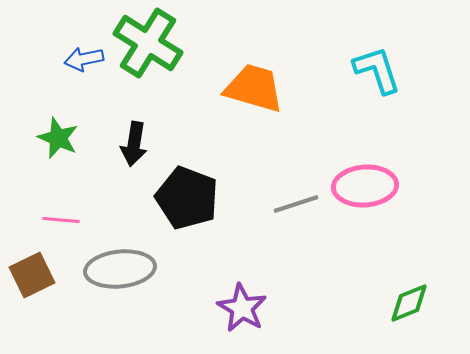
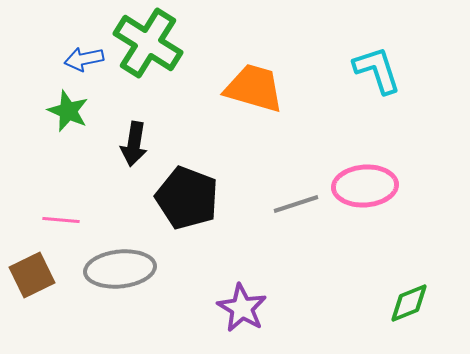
green star: moved 10 px right, 27 px up
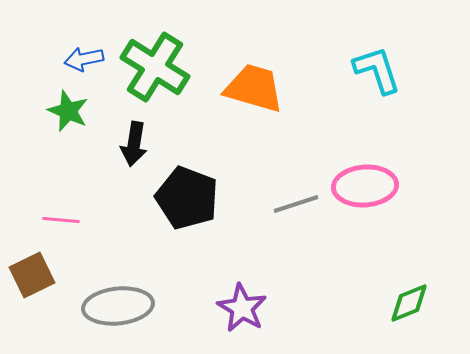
green cross: moved 7 px right, 24 px down
gray ellipse: moved 2 px left, 37 px down
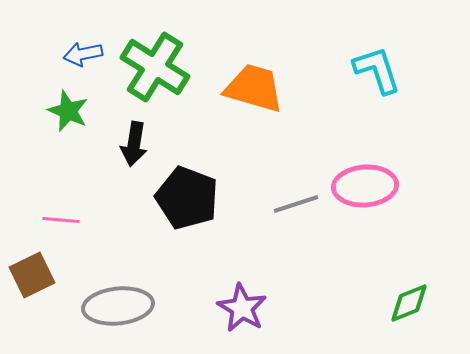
blue arrow: moved 1 px left, 5 px up
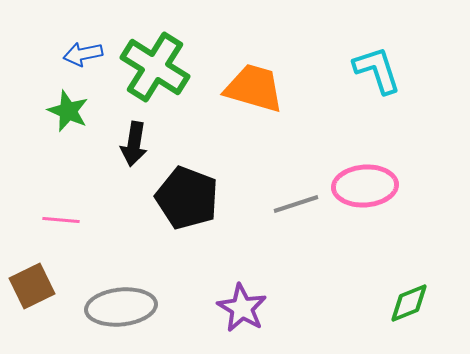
brown square: moved 11 px down
gray ellipse: moved 3 px right, 1 px down
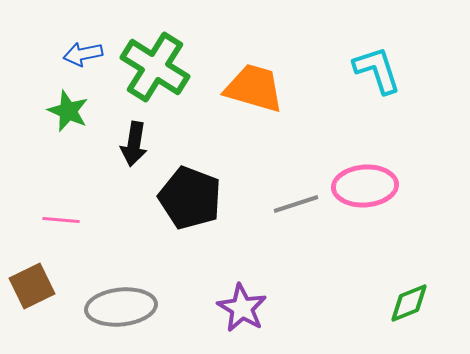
black pentagon: moved 3 px right
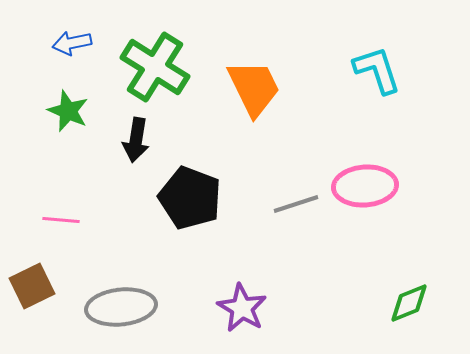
blue arrow: moved 11 px left, 11 px up
orange trapezoid: rotated 48 degrees clockwise
black arrow: moved 2 px right, 4 px up
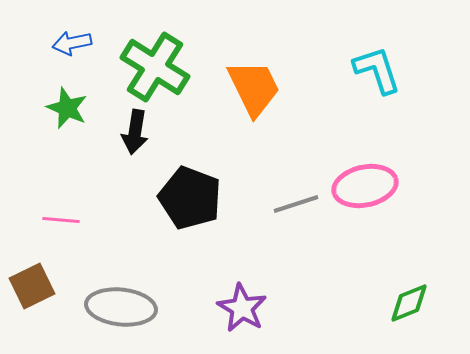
green star: moved 1 px left, 3 px up
black arrow: moved 1 px left, 8 px up
pink ellipse: rotated 8 degrees counterclockwise
gray ellipse: rotated 12 degrees clockwise
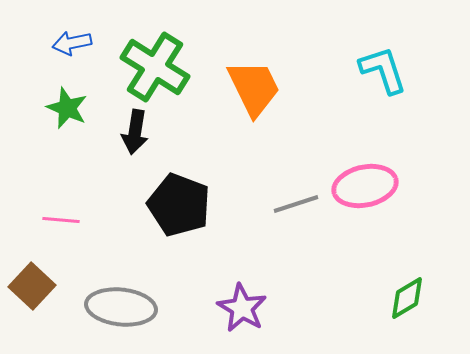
cyan L-shape: moved 6 px right
black pentagon: moved 11 px left, 7 px down
brown square: rotated 21 degrees counterclockwise
green diamond: moved 2 px left, 5 px up; rotated 9 degrees counterclockwise
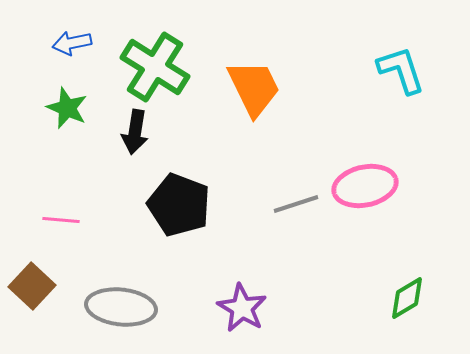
cyan L-shape: moved 18 px right
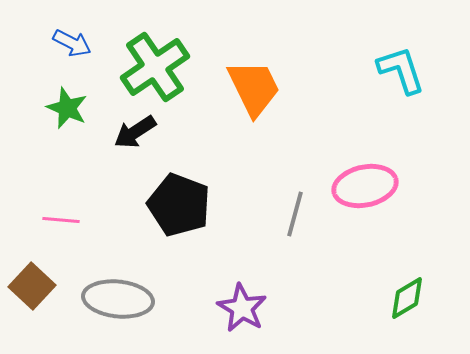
blue arrow: rotated 141 degrees counterclockwise
green cross: rotated 24 degrees clockwise
black arrow: rotated 48 degrees clockwise
gray line: moved 1 px left, 10 px down; rotated 57 degrees counterclockwise
gray ellipse: moved 3 px left, 8 px up
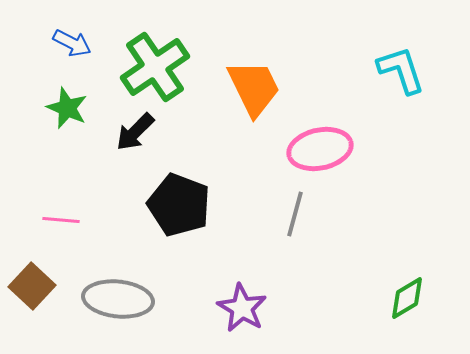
black arrow: rotated 12 degrees counterclockwise
pink ellipse: moved 45 px left, 37 px up
